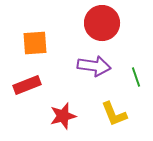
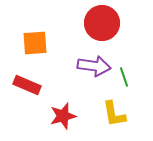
green line: moved 12 px left
red rectangle: rotated 44 degrees clockwise
yellow L-shape: rotated 12 degrees clockwise
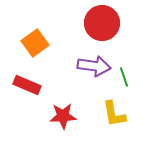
orange square: rotated 32 degrees counterclockwise
red star: rotated 12 degrees clockwise
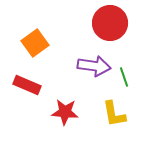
red circle: moved 8 px right
red star: moved 2 px right, 4 px up; rotated 8 degrees clockwise
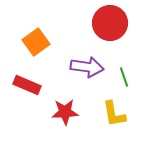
orange square: moved 1 px right, 1 px up
purple arrow: moved 7 px left, 1 px down
red star: rotated 8 degrees counterclockwise
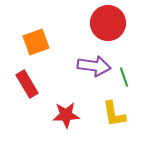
red circle: moved 2 px left
orange square: rotated 16 degrees clockwise
purple arrow: moved 7 px right, 1 px up
red rectangle: moved 1 px up; rotated 36 degrees clockwise
red star: moved 1 px right, 3 px down
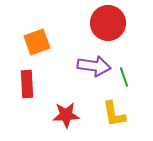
orange square: moved 1 px right
red rectangle: rotated 28 degrees clockwise
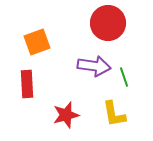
red star: rotated 12 degrees counterclockwise
